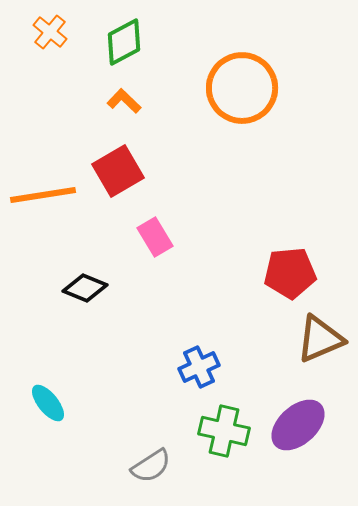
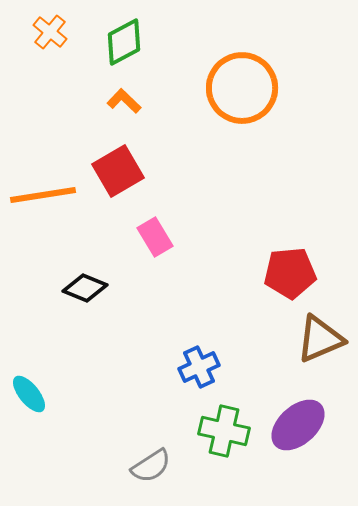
cyan ellipse: moved 19 px left, 9 px up
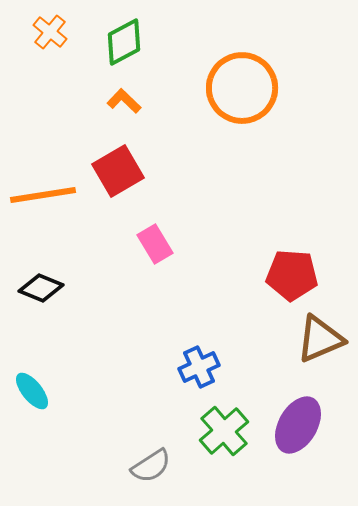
pink rectangle: moved 7 px down
red pentagon: moved 2 px right, 2 px down; rotated 9 degrees clockwise
black diamond: moved 44 px left
cyan ellipse: moved 3 px right, 3 px up
purple ellipse: rotated 18 degrees counterclockwise
green cross: rotated 36 degrees clockwise
